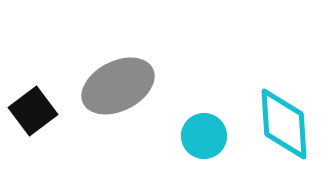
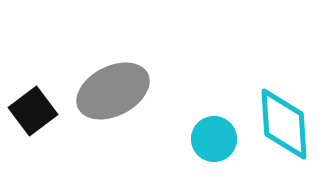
gray ellipse: moved 5 px left, 5 px down
cyan circle: moved 10 px right, 3 px down
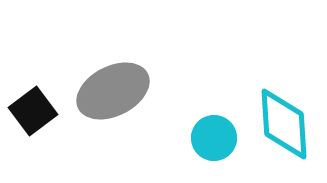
cyan circle: moved 1 px up
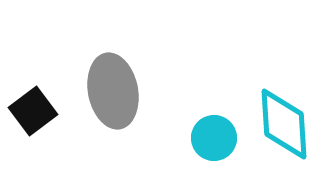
gray ellipse: rotated 74 degrees counterclockwise
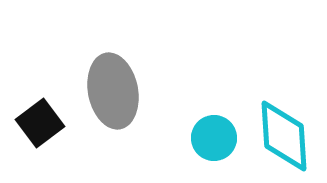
black square: moved 7 px right, 12 px down
cyan diamond: moved 12 px down
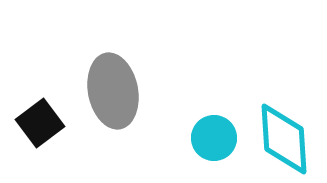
cyan diamond: moved 3 px down
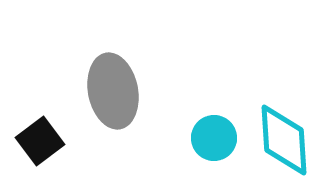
black square: moved 18 px down
cyan diamond: moved 1 px down
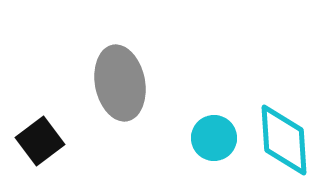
gray ellipse: moved 7 px right, 8 px up
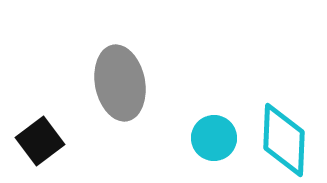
cyan diamond: rotated 6 degrees clockwise
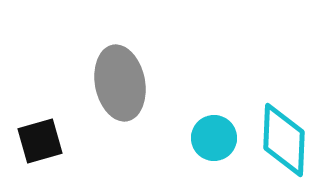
black square: rotated 21 degrees clockwise
